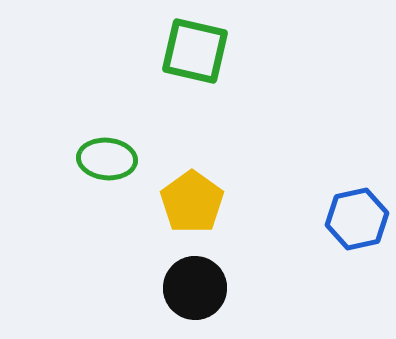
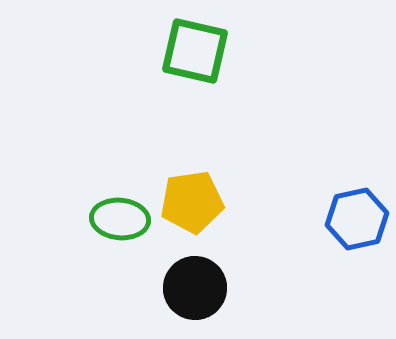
green ellipse: moved 13 px right, 60 px down
yellow pentagon: rotated 28 degrees clockwise
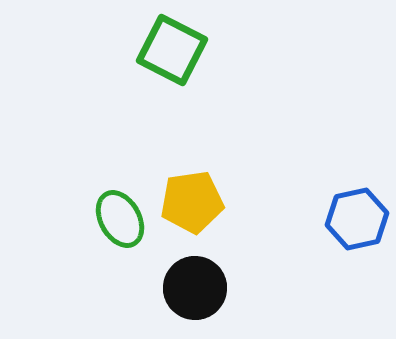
green square: moved 23 px left, 1 px up; rotated 14 degrees clockwise
green ellipse: rotated 56 degrees clockwise
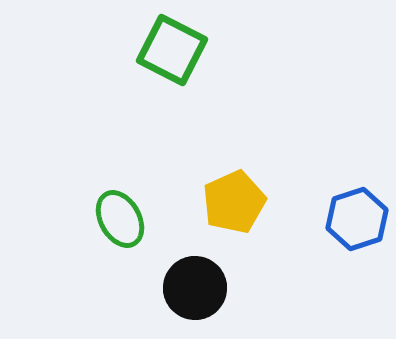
yellow pentagon: moved 42 px right; rotated 16 degrees counterclockwise
blue hexagon: rotated 6 degrees counterclockwise
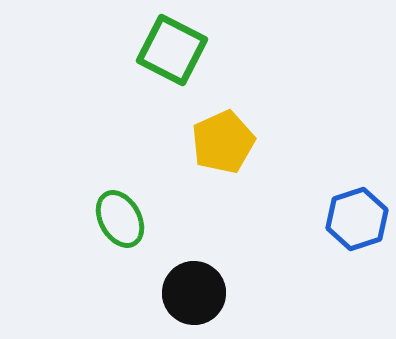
yellow pentagon: moved 11 px left, 60 px up
black circle: moved 1 px left, 5 px down
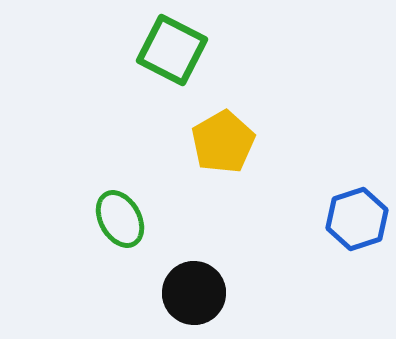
yellow pentagon: rotated 6 degrees counterclockwise
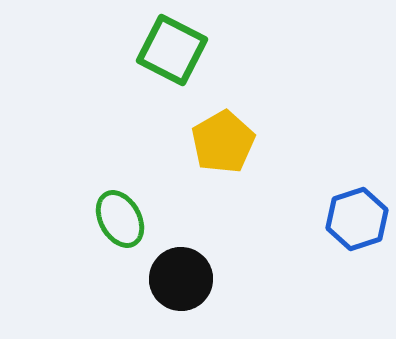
black circle: moved 13 px left, 14 px up
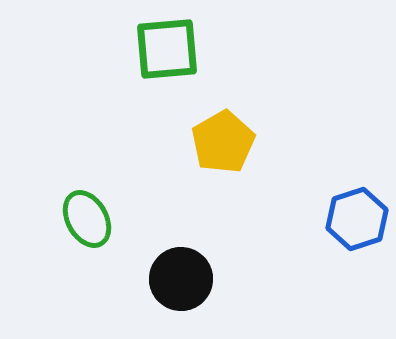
green square: moved 5 px left, 1 px up; rotated 32 degrees counterclockwise
green ellipse: moved 33 px left
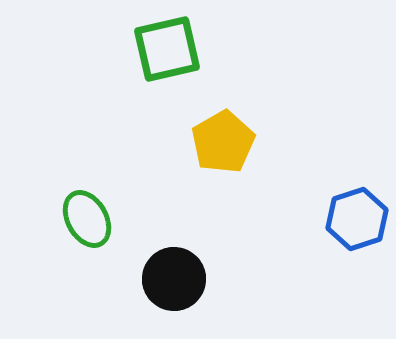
green square: rotated 8 degrees counterclockwise
black circle: moved 7 px left
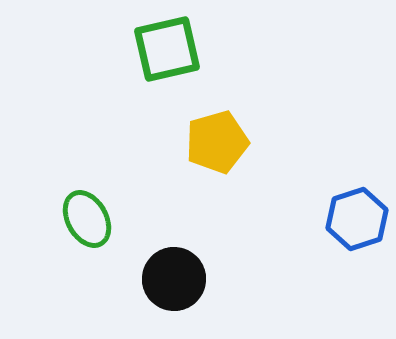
yellow pentagon: moved 6 px left; rotated 14 degrees clockwise
